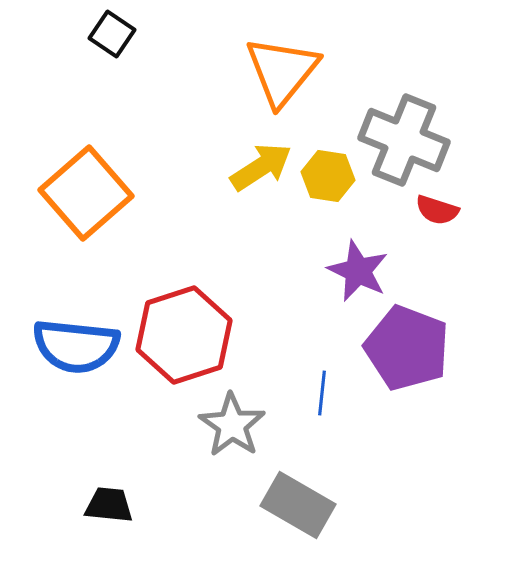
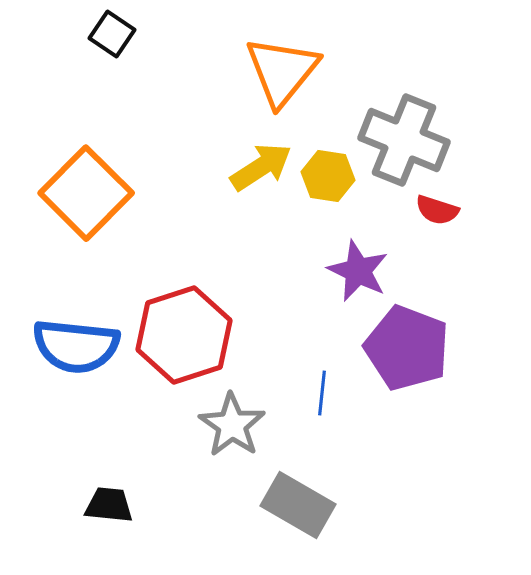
orange square: rotated 4 degrees counterclockwise
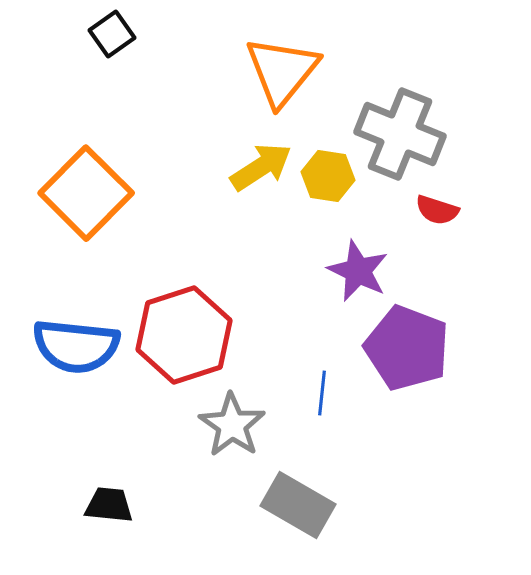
black square: rotated 21 degrees clockwise
gray cross: moved 4 px left, 6 px up
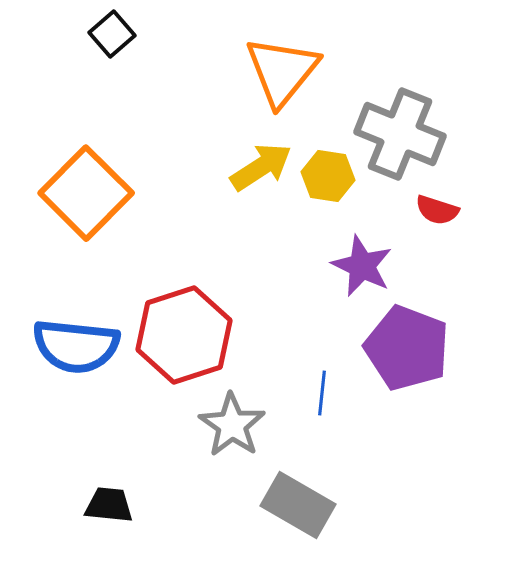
black square: rotated 6 degrees counterclockwise
purple star: moved 4 px right, 5 px up
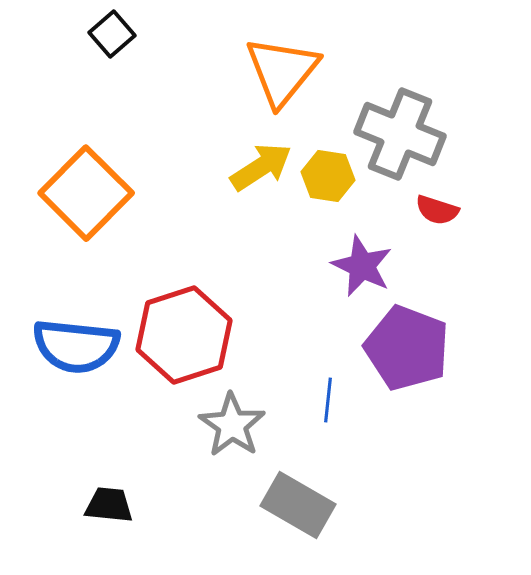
blue line: moved 6 px right, 7 px down
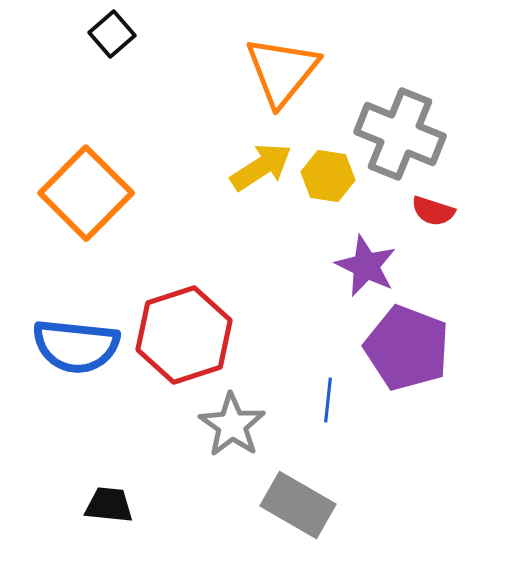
red semicircle: moved 4 px left, 1 px down
purple star: moved 4 px right
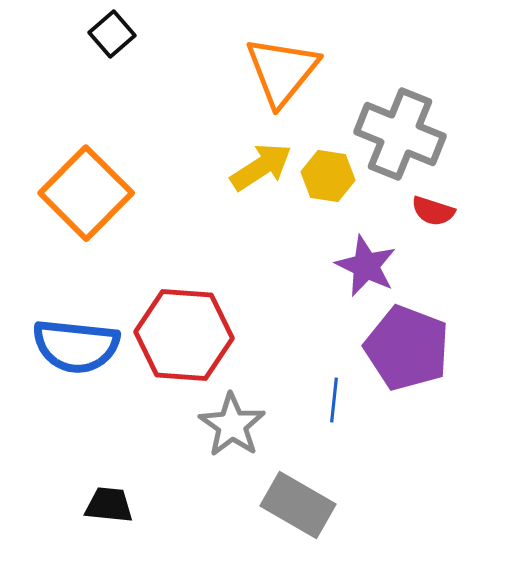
red hexagon: rotated 22 degrees clockwise
blue line: moved 6 px right
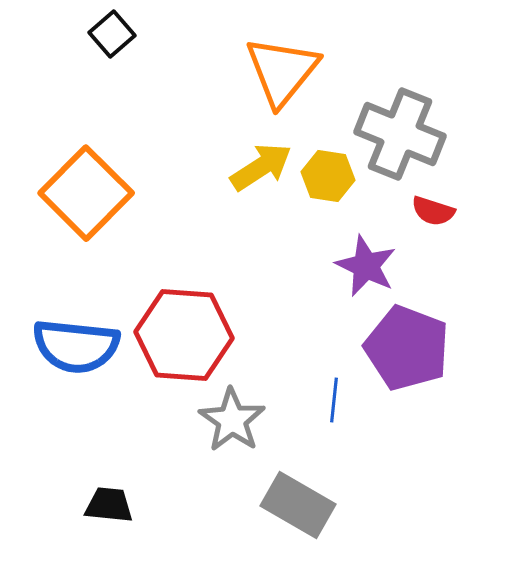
gray star: moved 5 px up
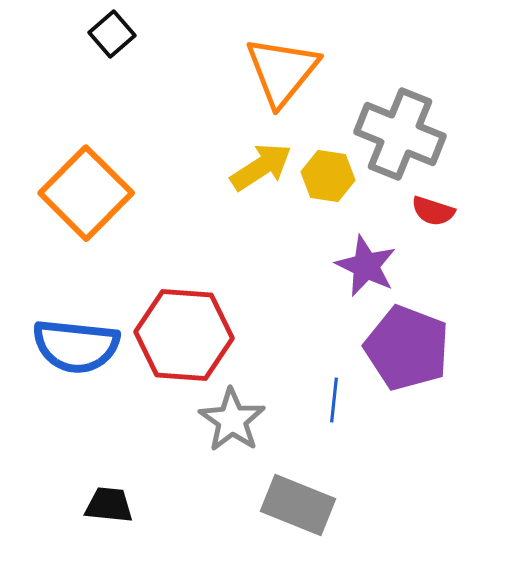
gray rectangle: rotated 8 degrees counterclockwise
